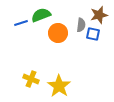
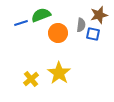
yellow cross: rotated 28 degrees clockwise
yellow star: moved 13 px up
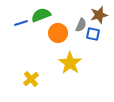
gray semicircle: rotated 16 degrees clockwise
yellow star: moved 11 px right, 10 px up
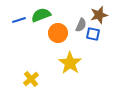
blue line: moved 2 px left, 3 px up
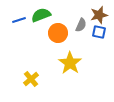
blue square: moved 6 px right, 2 px up
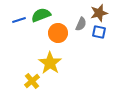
brown star: moved 2 px up
gray semicircle: moved 1 px up
yellow star: moved 20 px left
yellow cross: moved 1 px right, 2 px down
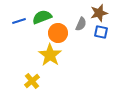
green semicircle: moved 1 px right, 2 px down
blue line: moved 1 px down
blue square: moved 2 px right
yellow star: moved 8 px up
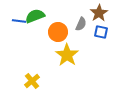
brown star: rotated 18 degrees counterclockwise
green semicircle: moved 7 px left, 1 px up
blue line: rotated 24 degrees clockwise
orange circle: moved 1 px up
yellow star: moved 17 px right
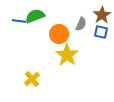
brown star: moved 3 px right, 2 px down
orange circle: moved 1 px right, 2 px down
yellow cross: moved 2 px up
